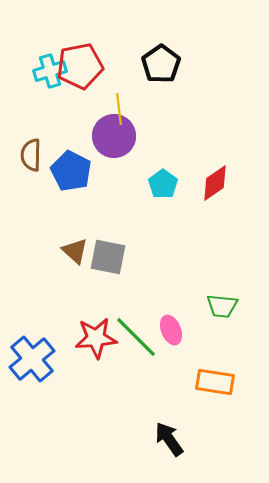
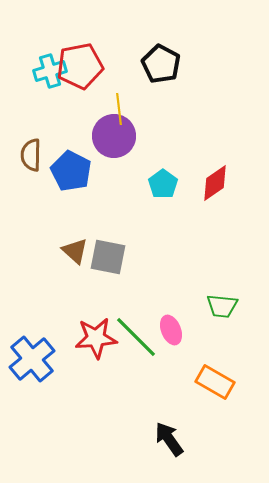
black pentagon: rotated 9 degrees counterclockwise
orange rectangle: rotated 21 degrees clockwise
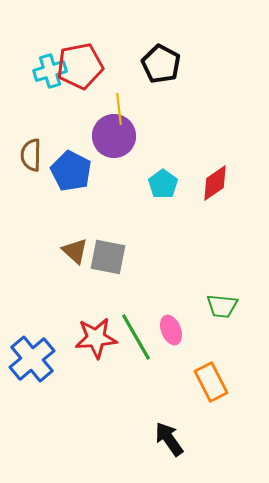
green line: rotated 15 degrees clockwise
orange rectangle: moved 4 px left; rotated 33 degrees clockwise
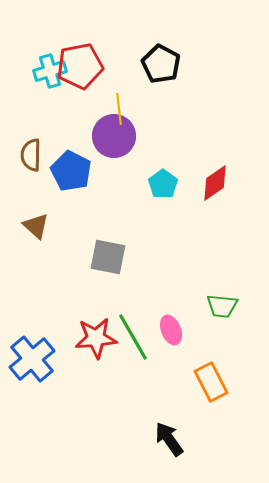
brown triangle: moved 39 px left, 25 px up
green line: moved 3 px left
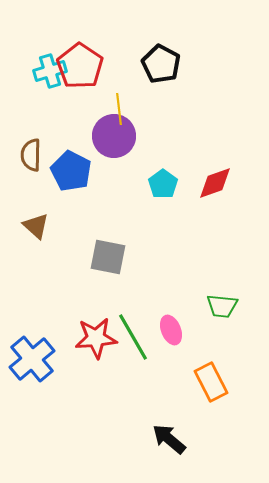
red pentagon: rotated 27 degrees counterclockwise
red diamond: rotated 15 degrees clockwise
black arrow: rotated 15 degrees counterclockwise
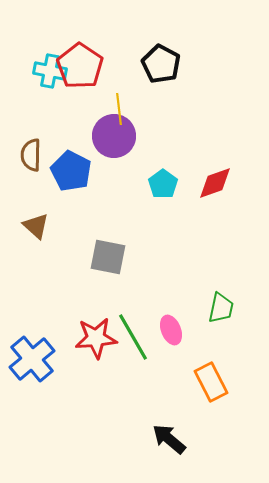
cyan cross: rotated 28 degrees clockwise
green trapezoid: moved 1 px left, 2 px down; rotated 84 degrees counterclockwise
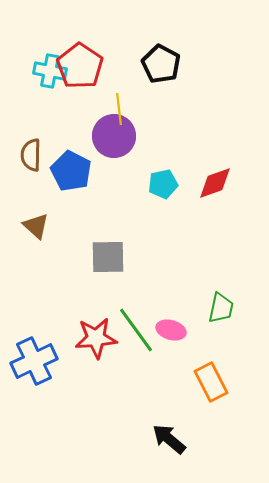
cyan pentagon: rotated 24 degrees clockwise
gray square: rotated 12 degrees counterclockwise
pink ellipse: rotated 52 degrees counterclockwise
green line: moved 3 px right, 7 px up; rotated 6 degrees counterclockwise
blue cross: moved 2 px right, 2 px down; rotated 15 degrees clockwise
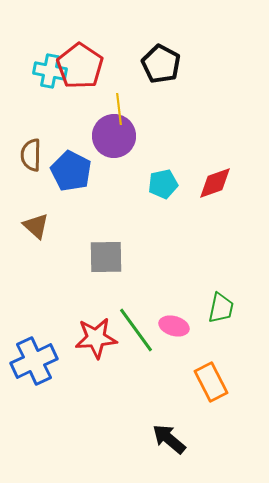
gray square: moved 2 px left
pink ellipse: moved 3 px right, 4 px up
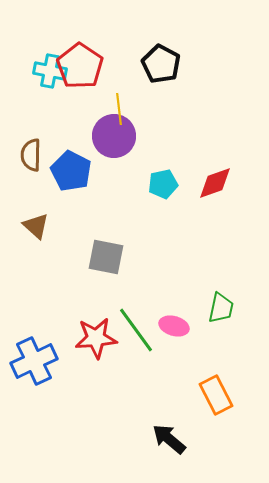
gray square: rotated 12 degrees clockwise
orange rectangle: moved 5 px right, 13 px down
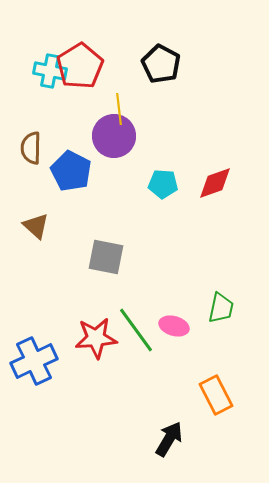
red pentagon: rotated 6 degrees clockwise
brown semicircle: moved 7 px up
cyan pentagon: rotated 16 degrees clockwise
black arrow: rotated 81 degrees clockwise
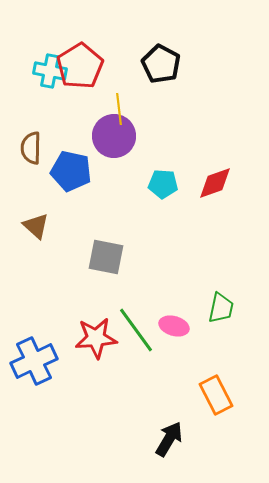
blue pentagon: rotated 15 degrees counterclockwise
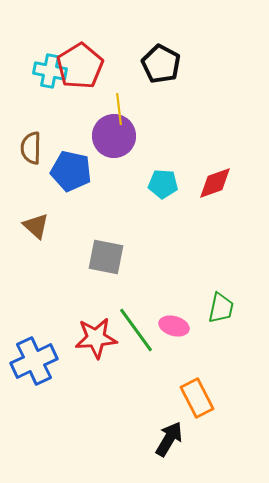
orange rectangle: moved 19 px left, 3 px down
